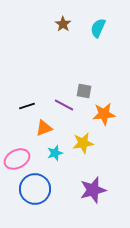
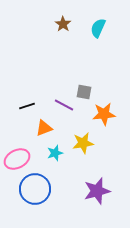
gray square: moved 1 px down
purple star: moved 4 px right, 1 px down
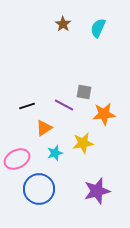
orange triangle: rotated 12 degrees counterclockwise
blue circle: moved 4 px right
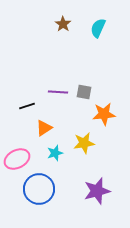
purple line: moved 6 px left, 13 px up; rotated 24 degrees counterclockwise
yellow star: moved 1 px right
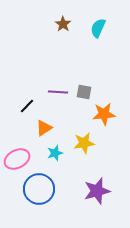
black line: rotated 28 degrees counterclockwise
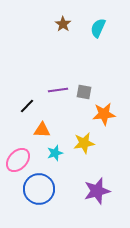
purple line: moved 2 px up; rotated 12 degrees counterclockwise
orange triangle: moved 2 px left, 2 px down; rotated 36 degrees clockwise
pink ellipse: moved 1 px right, 1 px down; rotated 20 degrees counterclockwise
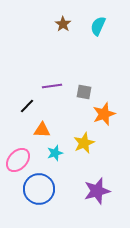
cyan semicircle: moved 2 px up
purple line: moved 6 px left, 4 px up
orange star: rotated 15 degrees counterclockwise
yellow star: rotated 15 degrees counterclockwise
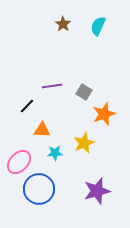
gray square: rotated 21 degrees clockwise
cyan star: rotated 14 degrees clockwise
pink ellipse: moved 1 px right, 2 px down
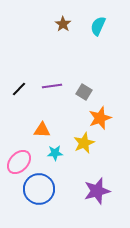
black line: moved 8 px left, 17 px up
orange star: moved 4 px left, 4 px down
